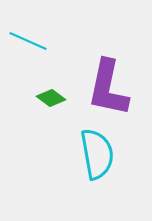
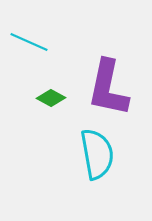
cyan line: moved 1 px right, 1 px down
green diamond: rotated 8 degrees counterclockwise
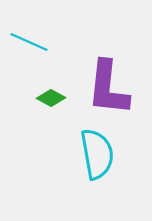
purple L-shape: rotated 6 degrees counterclockwise
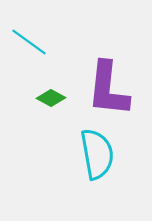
cyan line: rotated 12 degrees clockwise
purple L-shape: moved 1 px down
